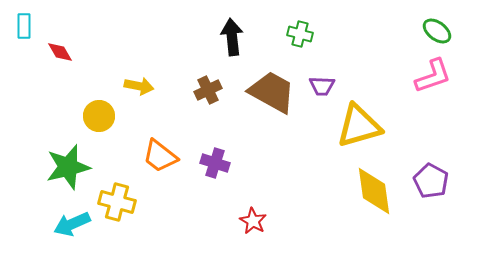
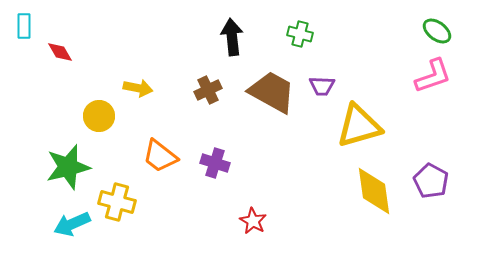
yellow arrow: moved 1 px left, 2 px down
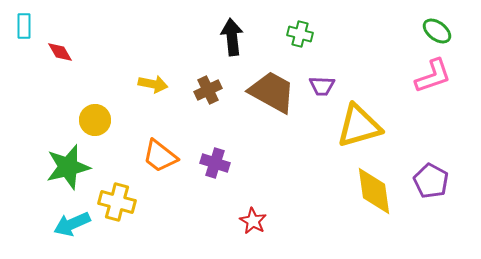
yellow arrow: moved 15 px right, 4 px up
yellow circle: moved 4 px left, 4 px down
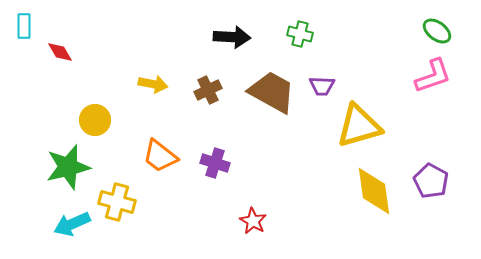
black arrow: rotated 99 degrees clockwise
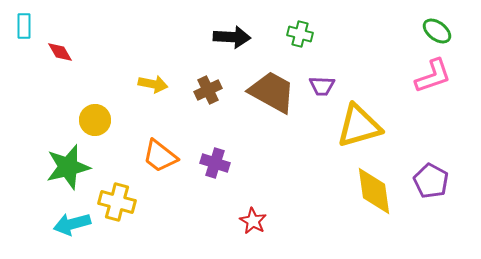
cyan arrow: rotated 9 degrees clockwise
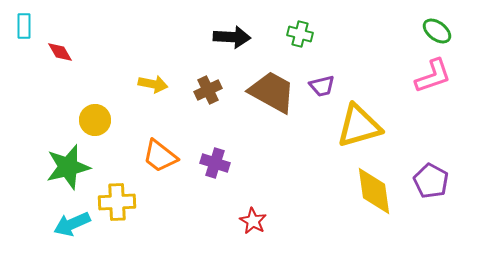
purple trapezoid: rotated 16 degrees counterclockwise
yellow cross: rotated 18 degrees counterclockwise
cyan arrow: rotated 9 degrees counterclockwise
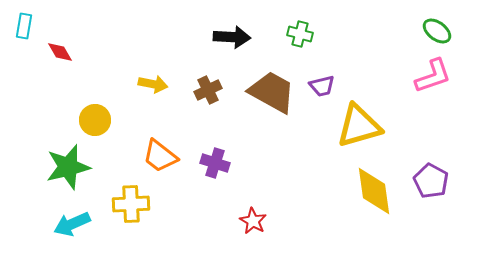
cyan rectangle: rotated 10 degrees clockwise
yellow cross: moved 14 px right, 2 px down
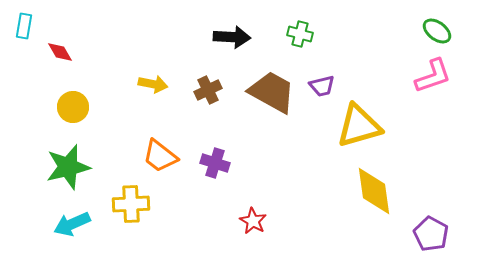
yellow circle: moved 22 px left, 13 px up
purple pentagon: moved 53 px down
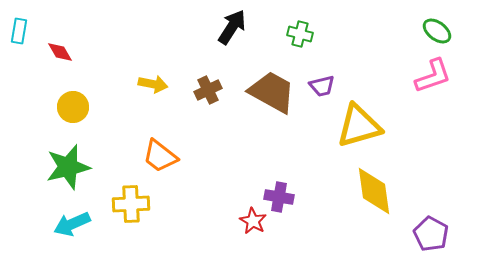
cyan rectangle: moved 5 px left, 5 px down
black arrow: moved 10 px up; rotated 60 degrees counterclockwise
purple cross: moved 64 px right, 34 px down; rotated 8 degrees counterclockwise
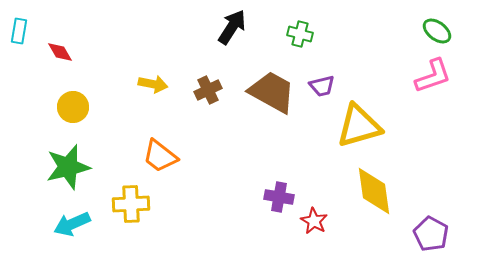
red star: moved 61 px right
